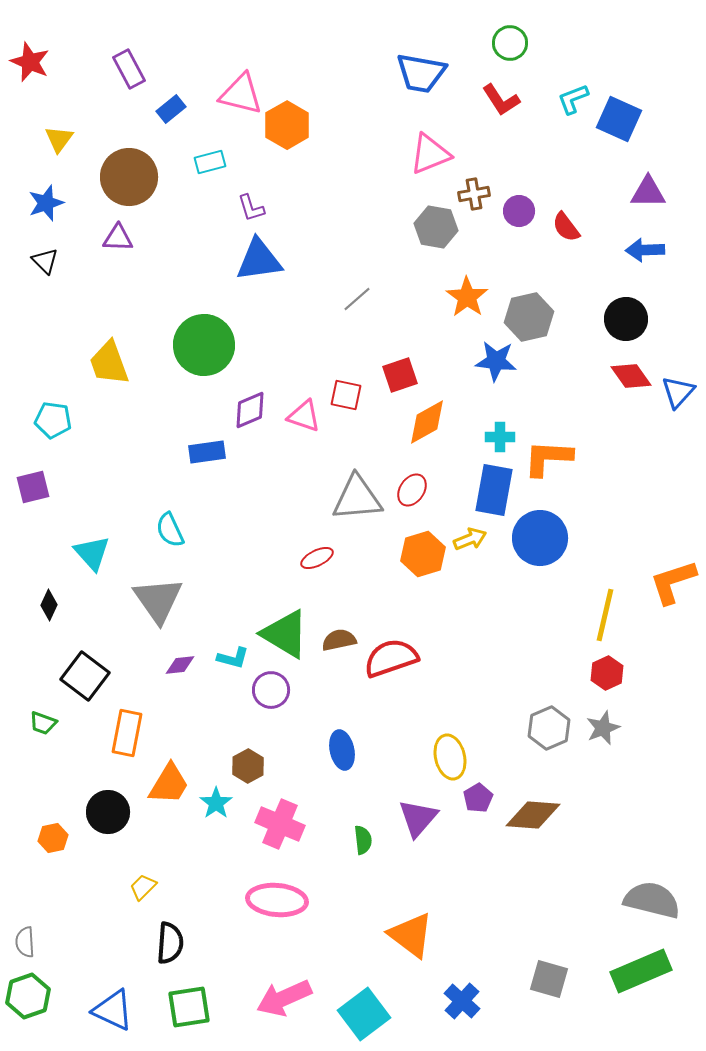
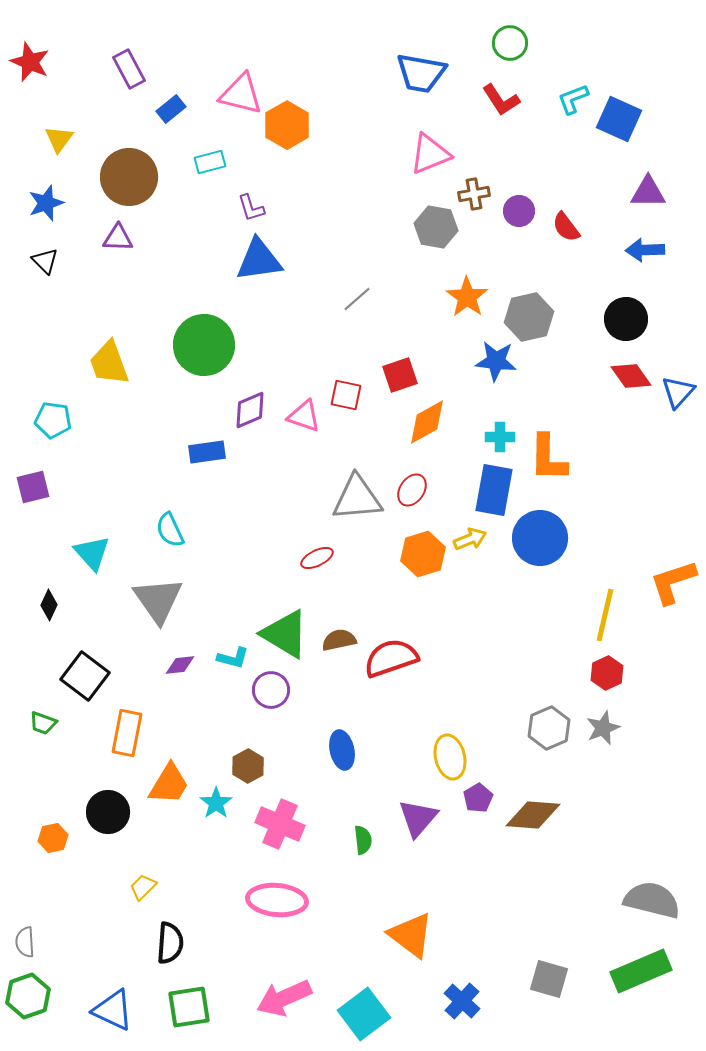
orange L-shape at (548, 458): rotated 92 degrees counterclockwise
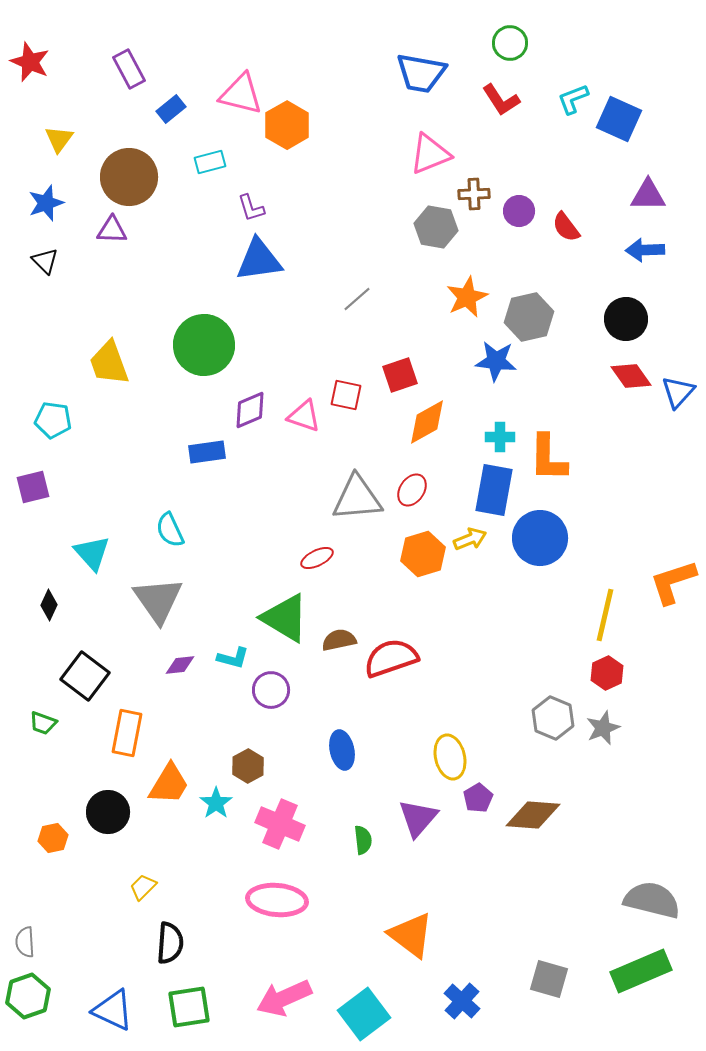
purple triangle at (648, 192): moved 3 px down
brown cross at (474, 194): rotated 8 degrees clockwise
purple triangle at (118, 238): moved 6 px left, 8 px up
orange star at (467, 297): rotated 12 degrees clockwise
green triangle at (285, 634): moved 16 px up
gray hexagon at (549, 728): moved 4 px right, 10 px up; rotated 15 degrees counterclockwise
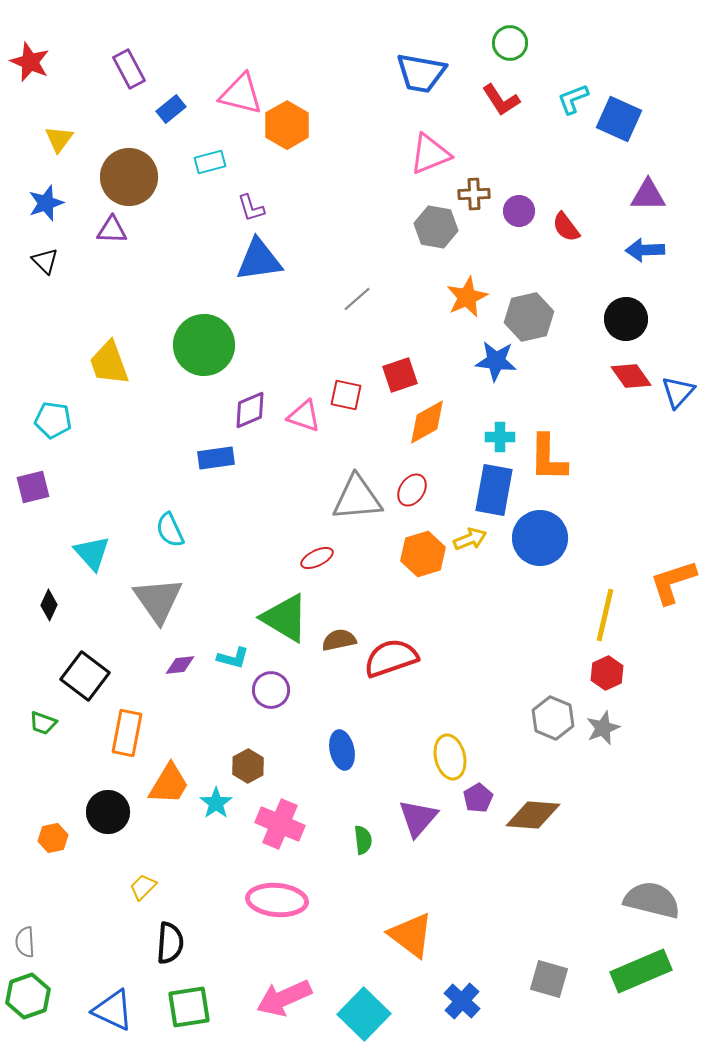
blue rectangle at (207, 452): moved 9 px right, 6 px down
cyan square at (364, 1014): rotated 9 degrees counterclockwise
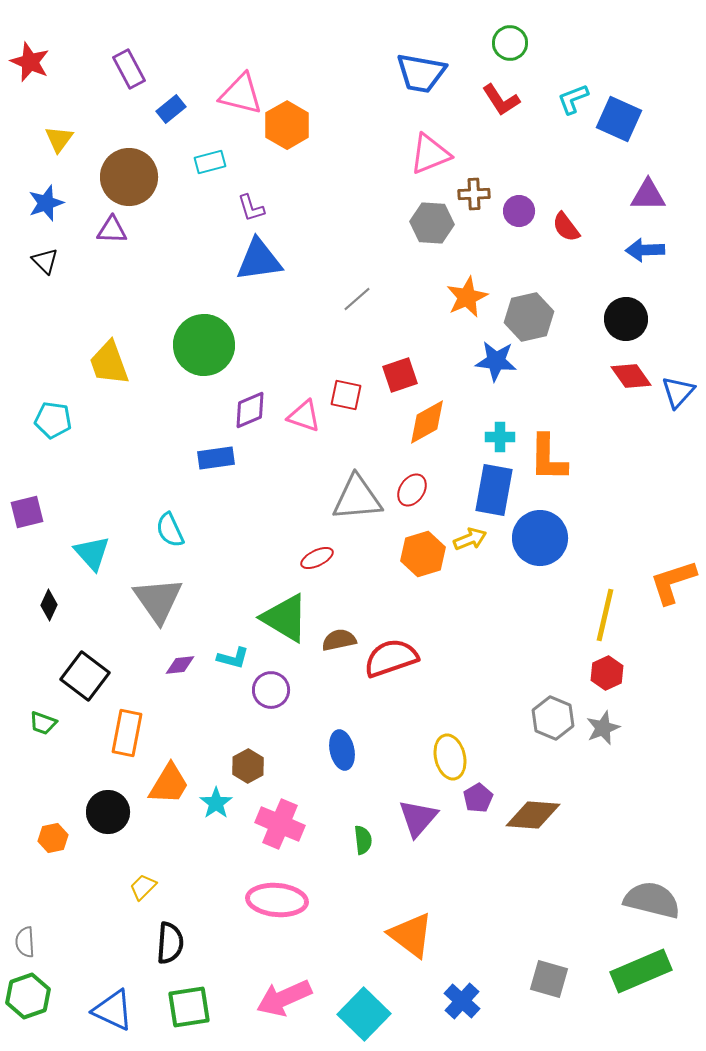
gray hexagon at (436, 227): moved 4 px left, 4 px up; rotated 6 degrees counterclockwise
purple square at (33, 487): moved 6 px left, 25 px down
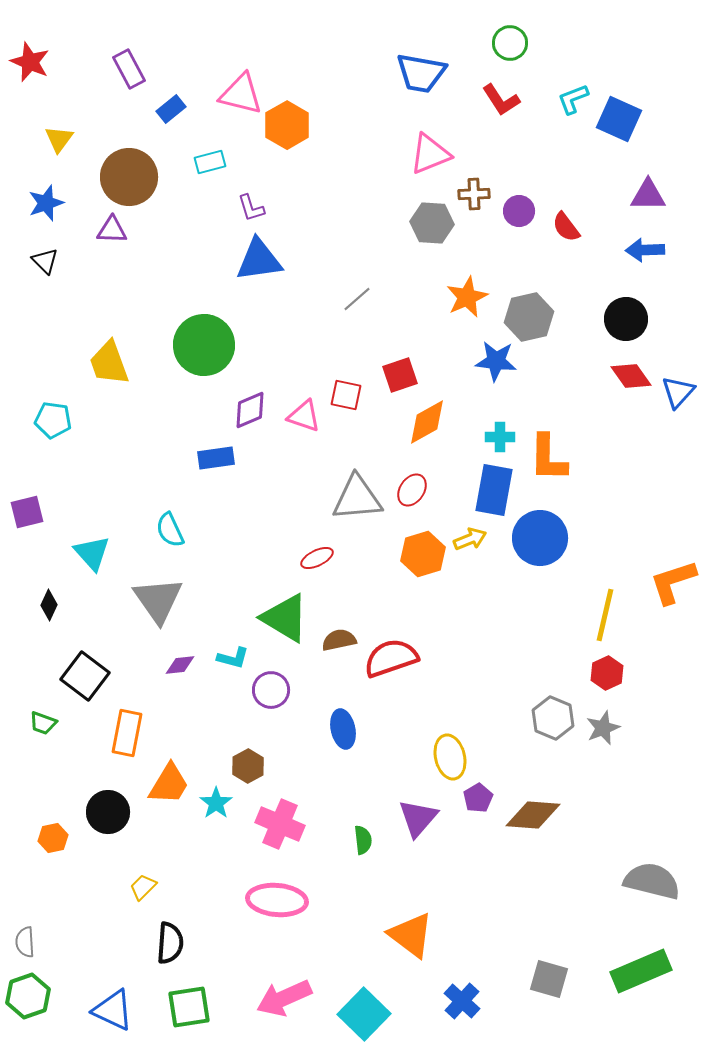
blue ellipse at (342, 750): moved 1 px right, 21 px up
gray semicircle at (652, 900): moved 19 px up
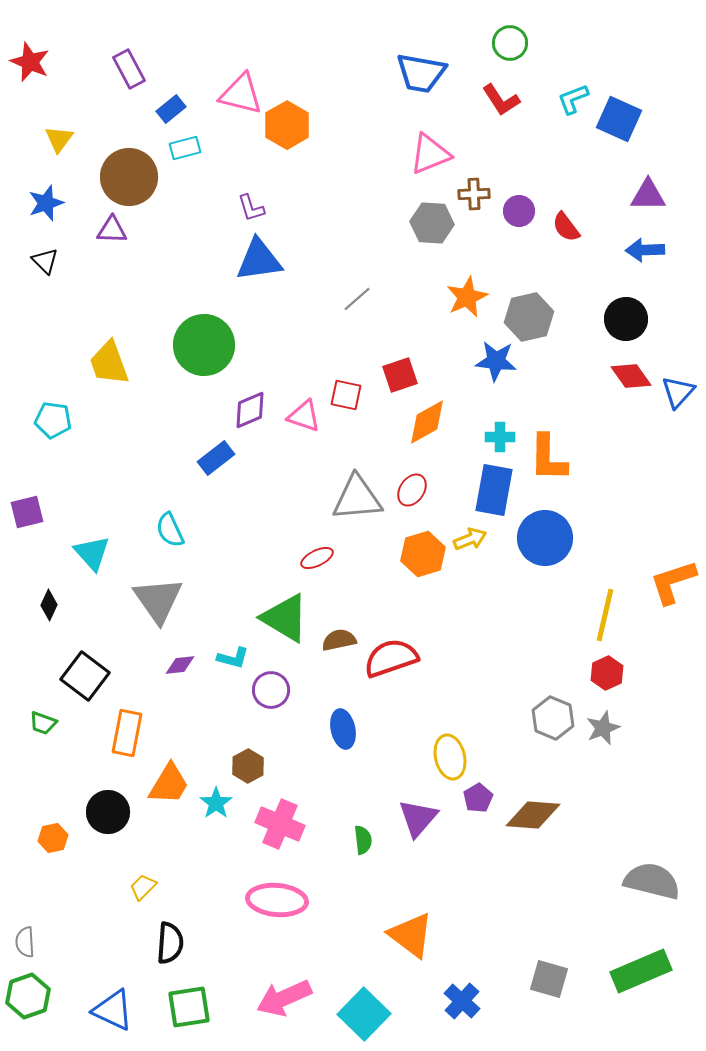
cyan rectangle at (210, 162): moved 25 px left, 14 px up
blue rectangle at (216, 458): rotated 30 degrees counterclockwise
blue circle at (540, 538): moved 5 px right
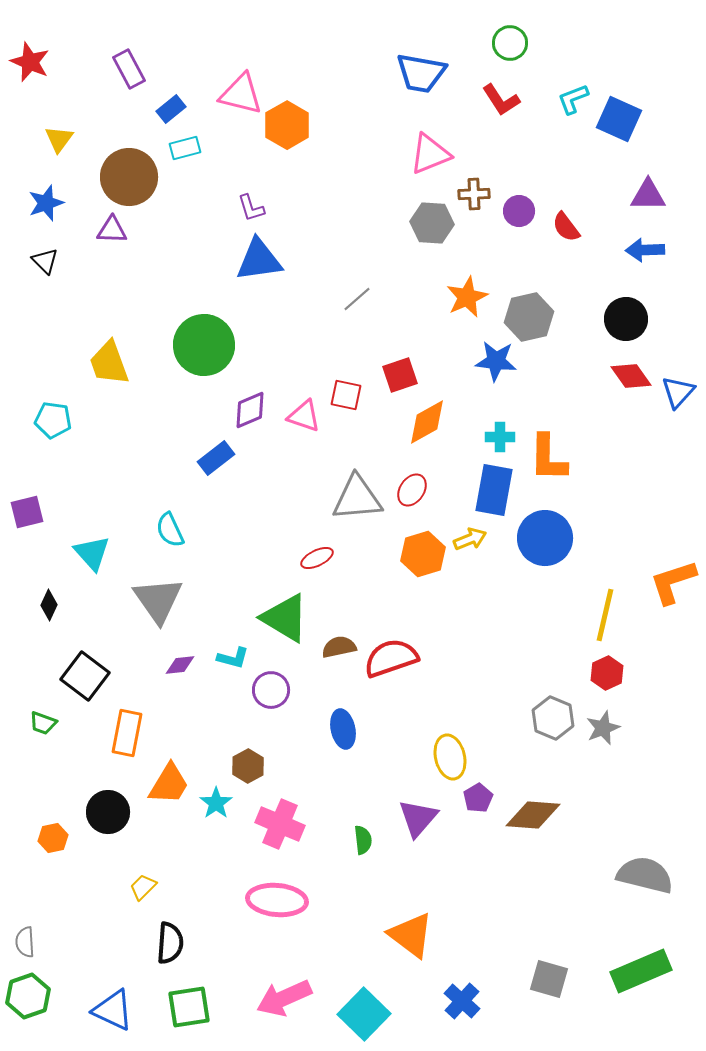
brown semicircle at (339, 640): moved 7 px down
gray semicircle at (652, 881): moved 7 px left, 6 px up
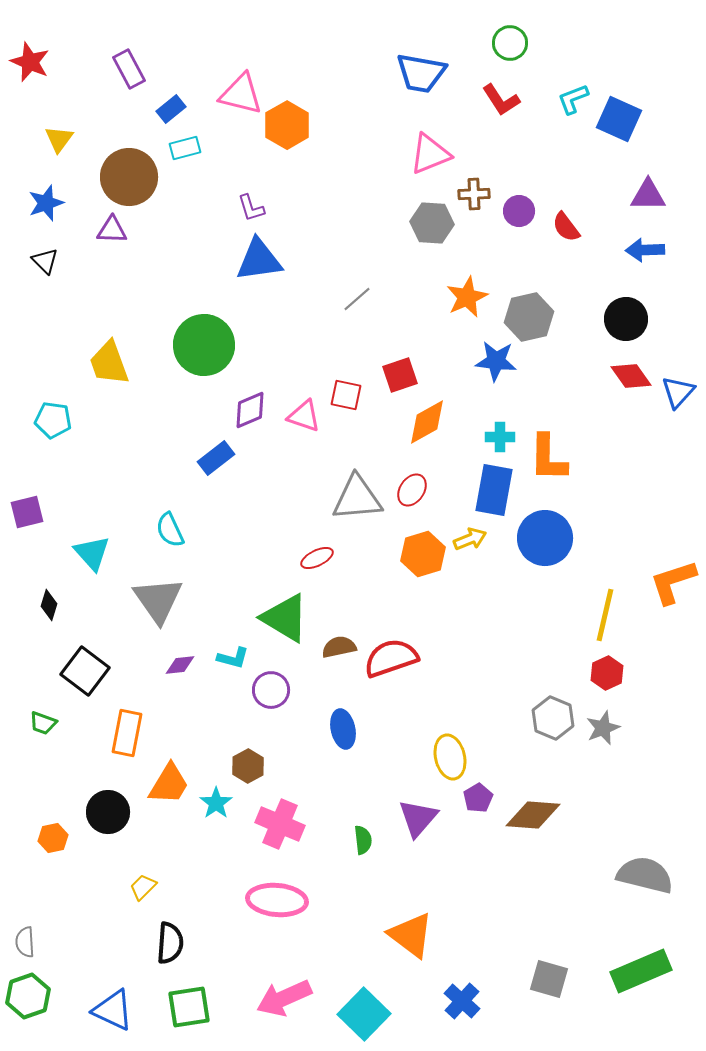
black diamond at (49, 605): rotated 8 degrees counterclockwise
black square at (85, 676): moved 5 px up
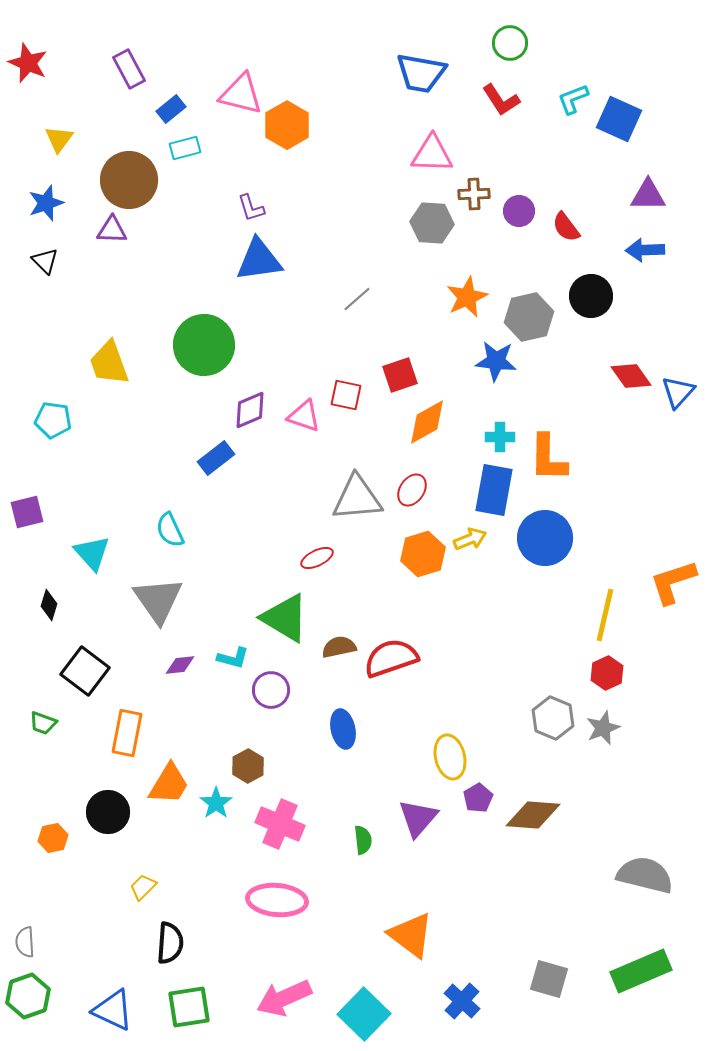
red star at (30, 62): moved 2 px left, 1 px down
pink triangle at (430, 154): moved 2 px right; rotated 24 degrees clockwise
brown circle at (129, 177): moved 3 px down
black circle at (626, 319): moved 35 px left, 23 px up
